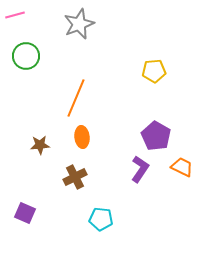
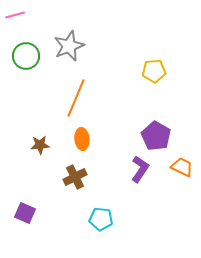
gray star: moved 10 px left, 22 px down
orange ellipse: moved 2 px down
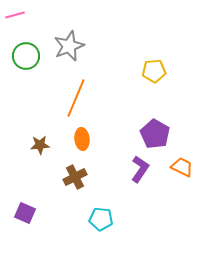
purple pentagon: moved 1 px left, 2 px up
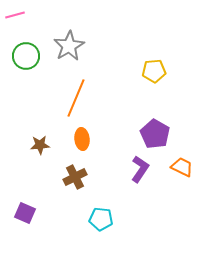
gray star: rotated 8 degrees counterclockwise
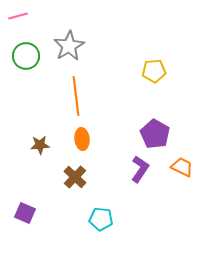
pink line: moved 3 px right, 1 px down
orange line: moved 2 px up; rotated 30 degrees counterclockwise
brown cross: rotated 20 degrees counterclockwise
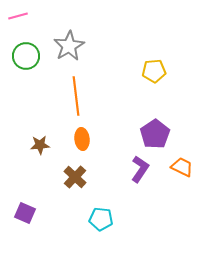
purple pentagon: rotated 8 degrees clockwise
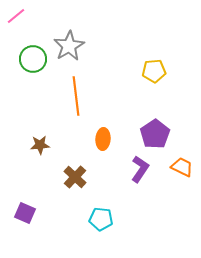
pink line: moved 2 px left; rotated 24 degrees counterclockwise
green circle: moved 7 px right, 3 px down
orange ellipse: moved 21 px right; rotated 10 degrees clockwise
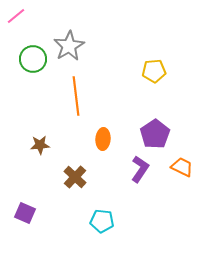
cyan pentagon: moved 1 px right, 2 px down
